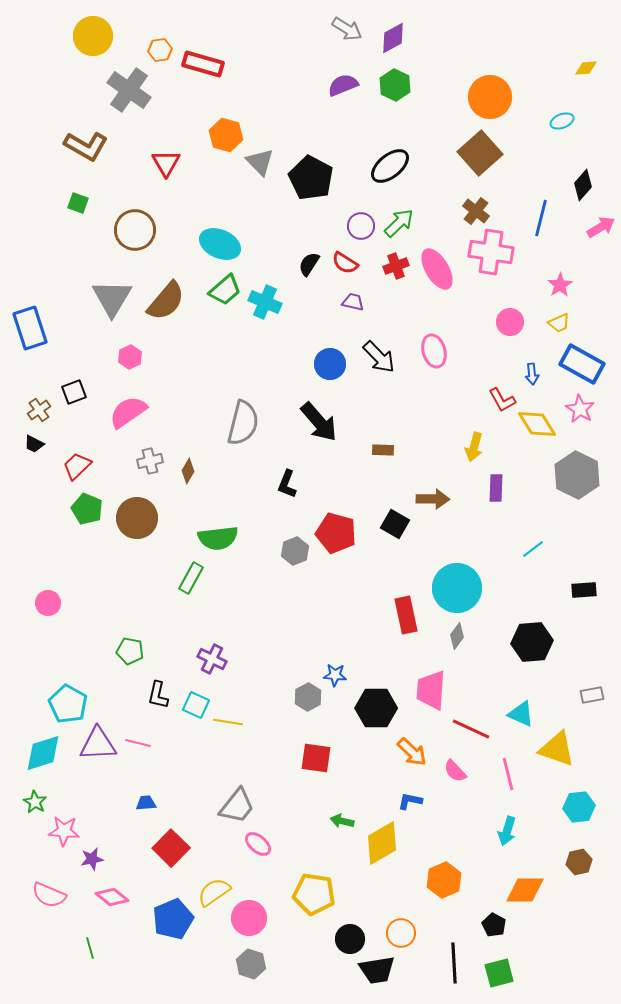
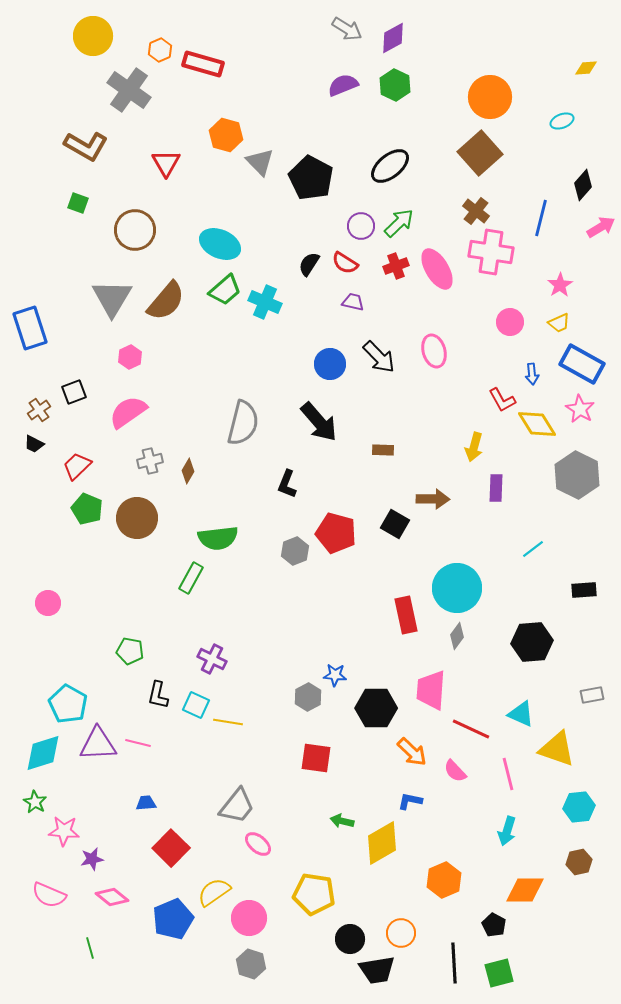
orange hexagon at (160, 50): rotated 15 degrees counterclockwise
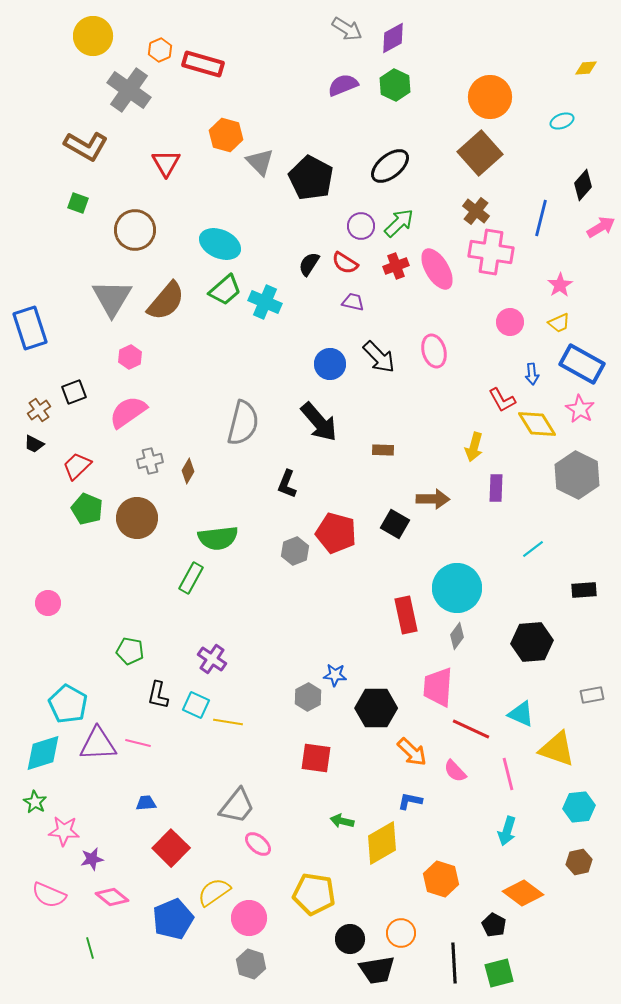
purple cross at (212, 659): rotated 8 degrees clockwise
pink trapezoid at (431, 690): moved 7 px right, 3 px up
orange hexagon at (444, 880): moved 3 px left, 1 px up; rotated 20 degrees counterclockwise
orange diamond at (525, 890): moved 2 px left, 3 px down; rotated 36 degrees clockwise
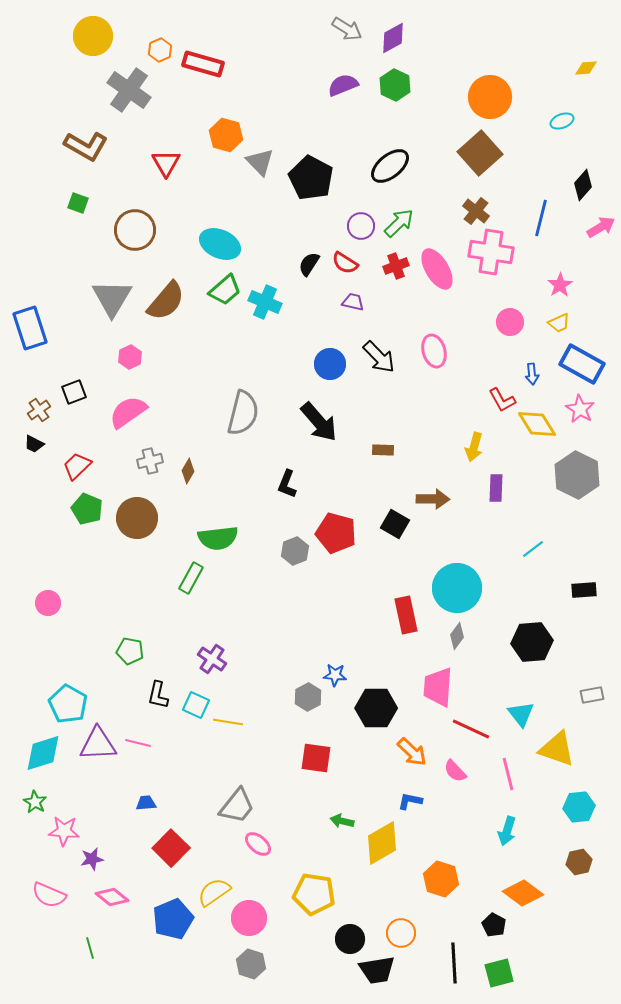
gray semicircle at (243, 423): moved 10 px up
cyan triangle at (521, 714): rotated 28 degrees clockwise
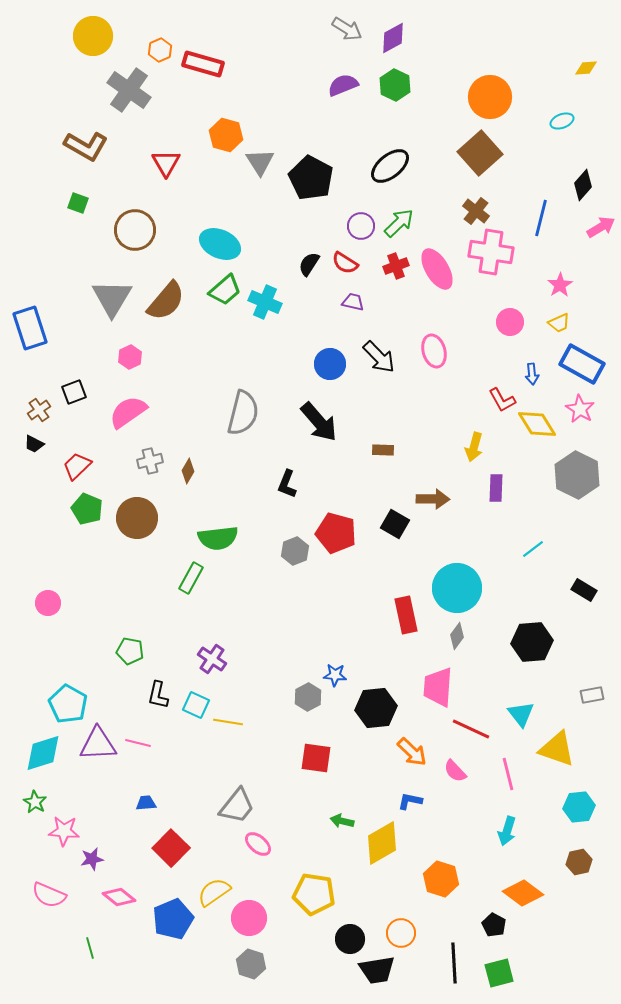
gray triangle at (260, 162): rotated 12 degrees clockwise
black rectangle at (584, 590): rotated 35 degrees clockwise
black hexagon at (376, 708): rotated 6 degrees counterclockwise
pink diamond at (112, 897): moved 7 px right
